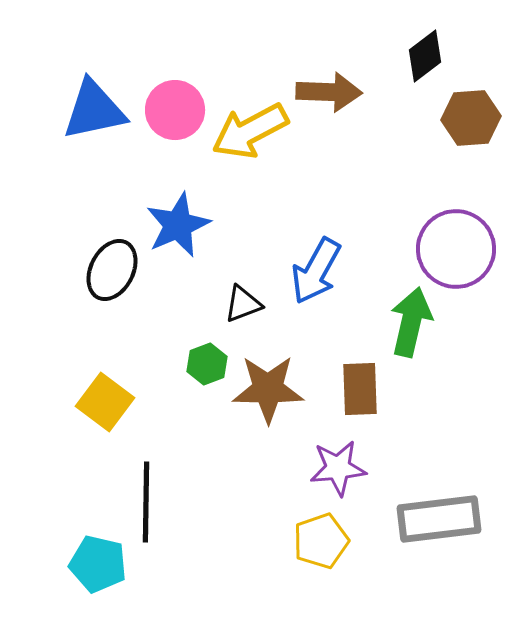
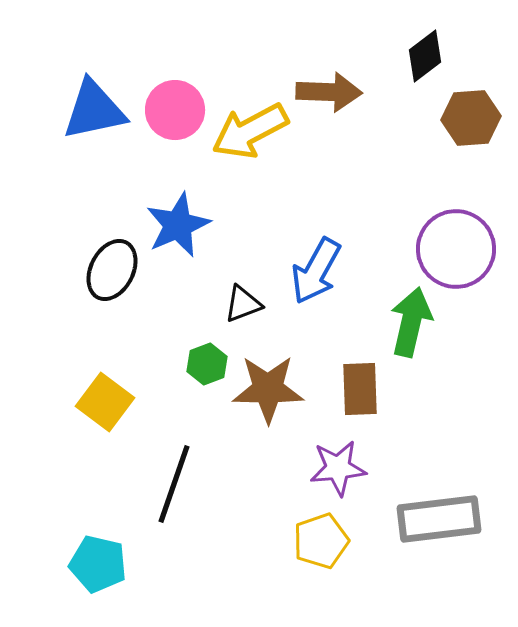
black line: moved 28 px right, 18 px up; rotated 18 degrees clockwise
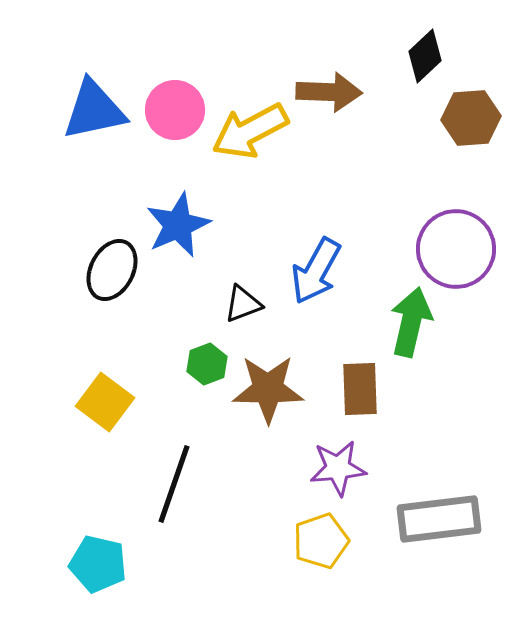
black diamond: rotated 6 degrees counterclockwise
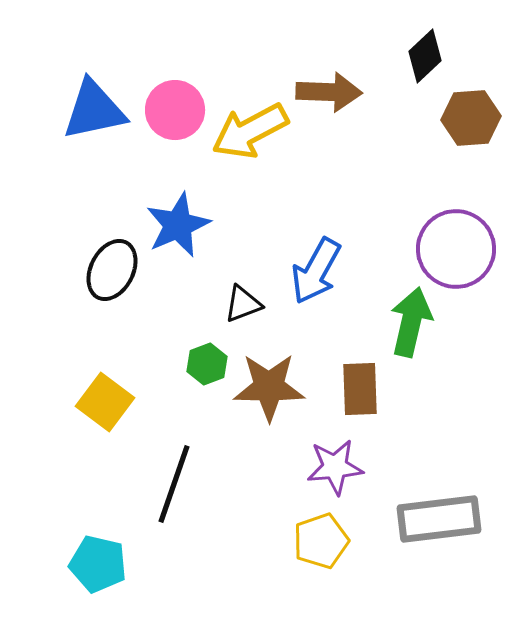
brown star: moved 1 px right, 2 px up
purple star: moved 3 px left, 1 px up
